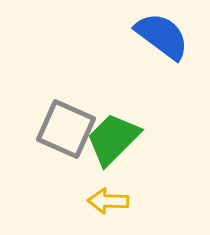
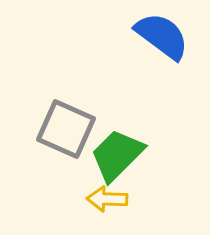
green trapezoid: moved 4 px right, 16 px down
yellow arrow: moved 1 px left, 2 px up
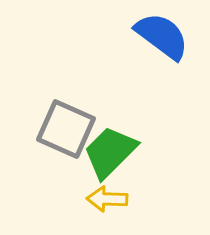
green trapezoid: moved 7 px left, 3 px up
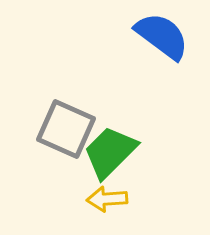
yellow arrow: rotated 6 degrees counterclockwise
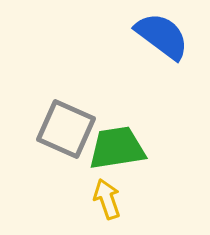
green trapezoid: moved 7 px right, 4 px up; rotated 36 degrees clockwise
yellow arrow: rotated 75 degrees clockwise
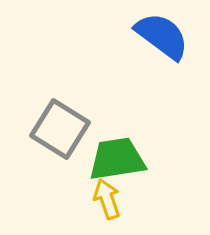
gray square: moved 6 px left; rotated 8 degrees clockwise
green trapezoid: moved 11 px down
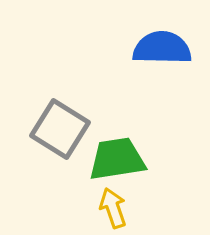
blue semicircle: moved 12 px down; rotated 36 degrees counterclockwise
yellow arrow: moved 6 px right, 9 px down
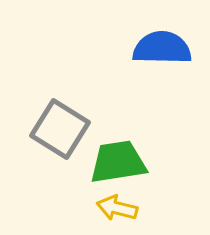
green trapezoid: moved 1 px right, 3 px down
yellow arrow: moved 4 px right; rotated 57 degrees counterclockwise
